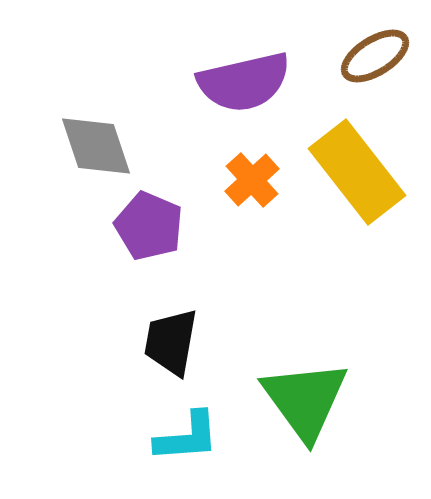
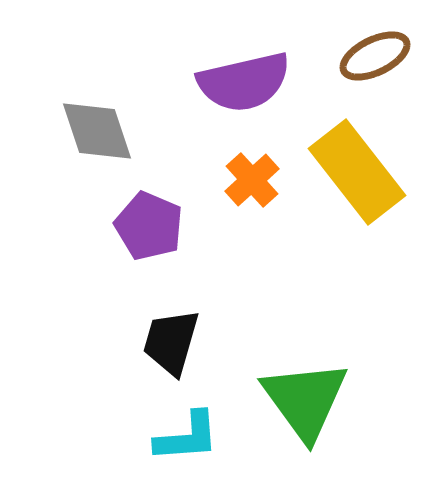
brown ellipse: rotated 6 degrees clockwise
gray diamond: moved 1 px right, 15 px up
black trapezoid: rotated 6 degrees clockwise
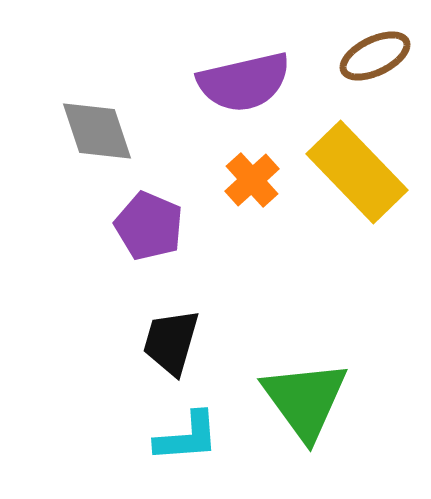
yellow rectangle: rotated 6 degrees counterclockwise
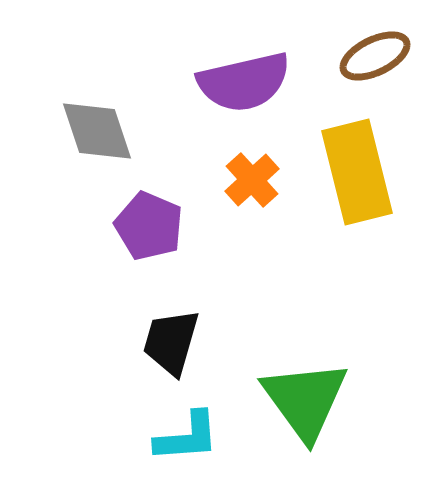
yellow rectangle: rotated 30 degrees clockwise
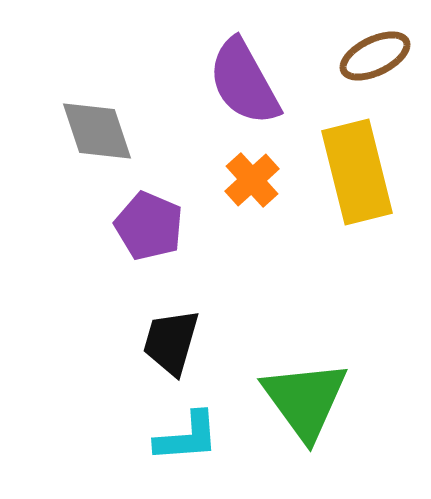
purple semicircle: rotated 74 degrees clockwise
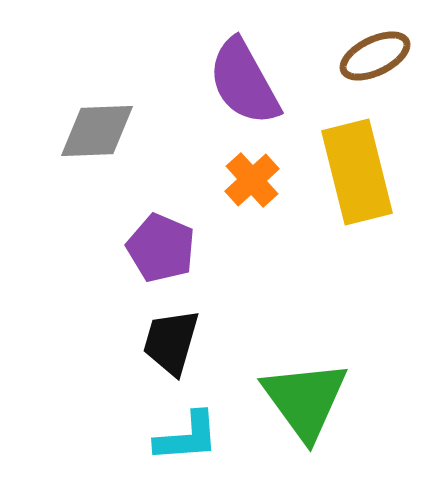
gray diamond: rotated 74 degrees counterclockwise
purple pentagon: moved 12 px right, 22 px down
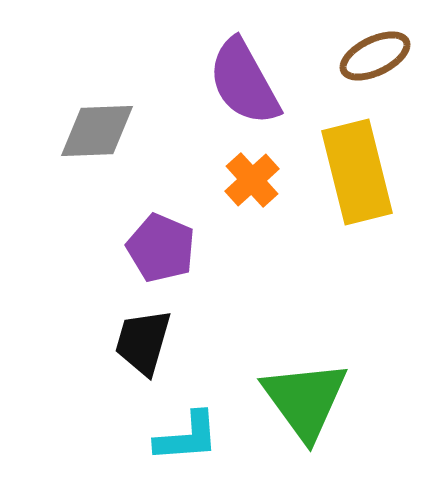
black trapezoid: moved 28 px left
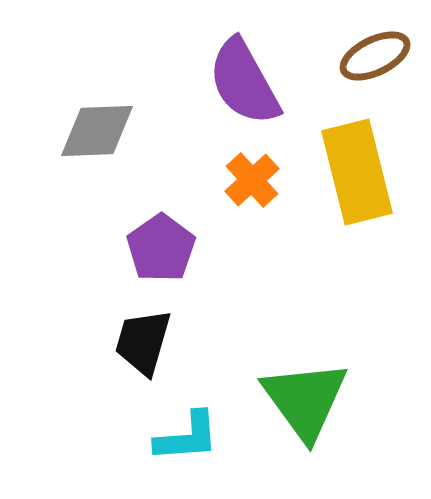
purple pentagon: rotated 14 degrees clockwise
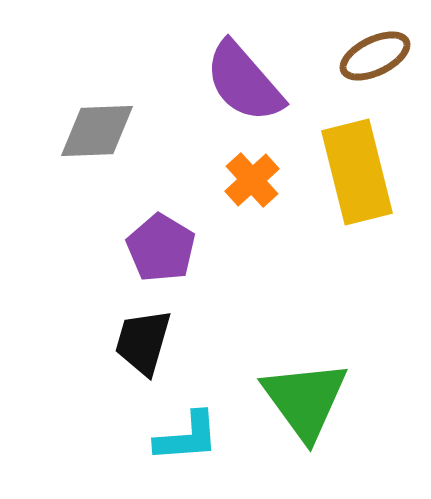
purple semicircle: rotated 12 degrees counterclockwise
purple pentagon: rotated 6 degrees counterclockwise
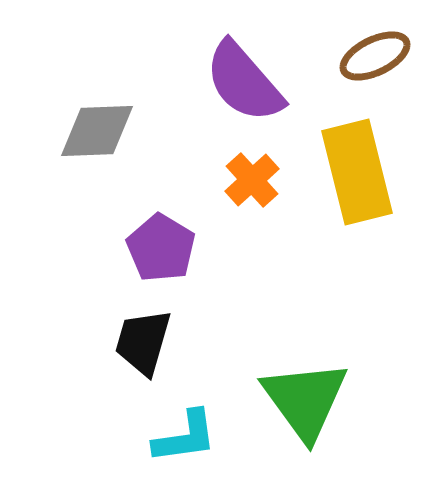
cyan L-shape: moved 2 px left; rotated 4 degrees counterclockwise
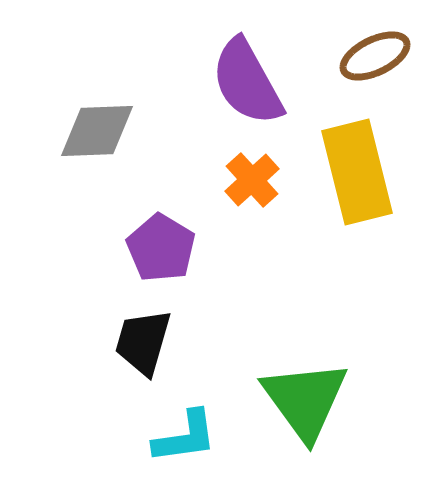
purple semicircle: moved 3 px right; rotated 12 degrees clockwise
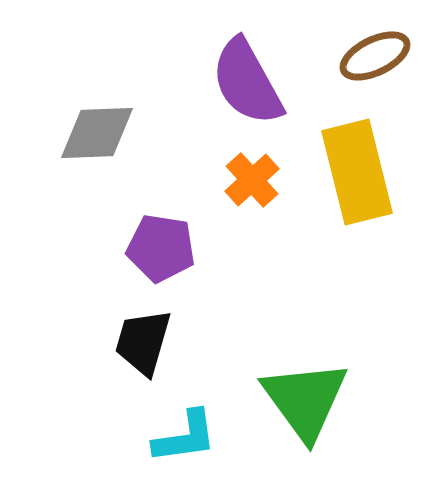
gray diamond: moved 2 px down
purple pentagon: rotated 22 degrees counterclockwise
